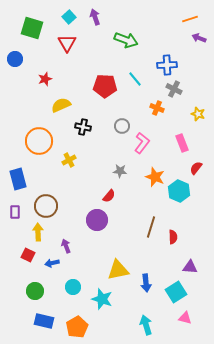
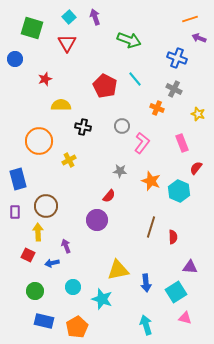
green arrow at (126, 40): moved 3 px right
blue cross at (167, 65): moved 10 px right, 7 px up; rotated 24 degrees clockwise
red pentagon at (105, 86): rotated 25 degrees clockwise
yellow semicircle at (61, 105): rotated 24 degrees clockwise
orange star at (155, 177): moved 4 px left, 4 px down
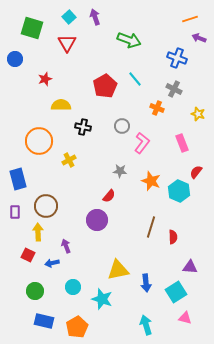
red pentagon at (105, 86): rotated 15 degrees clockwise
red semicircle at (196, 168): moved 4 px down
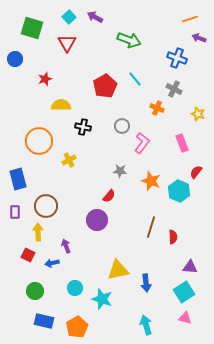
purple arrow at (95, 17): rotated 42 degrees counterclockwise
cyan circle at (73, 287): moved 2 px right, 1 px down
cyan square at (176, 292): moved 8 px right
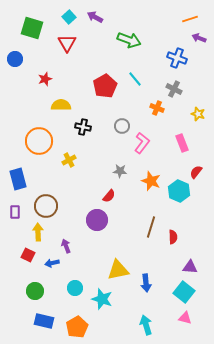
cyan square at (184, 292): rotated 20 degrees counterclockwise
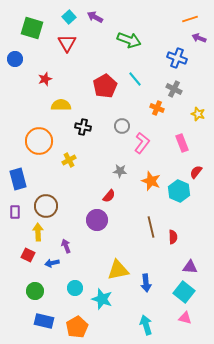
brown line at (151, 227): rotated 30 degrees counterclockwise
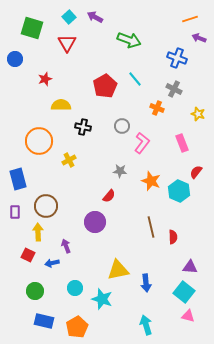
purple circle at (97, 220): moved 2 px left, 2 px down
pink triangle at (185, 318): moved 3 px right, 2 px up
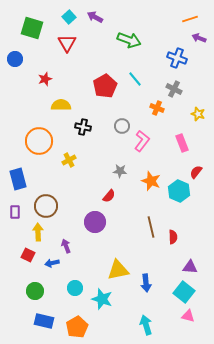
pink L-shape at (142, 143): moved 2 px up
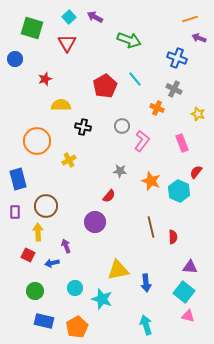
orange circle at (39, 141): moved 2 px left
